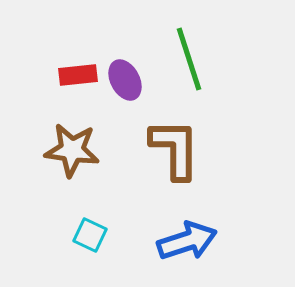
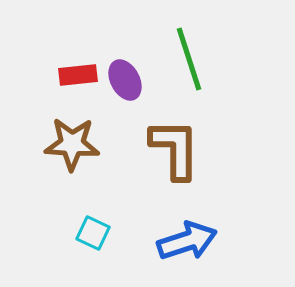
brown star: moved 6 px up; rotated 4 degrees counterclockwise
cyan square: moved 3 px right, 2 px up
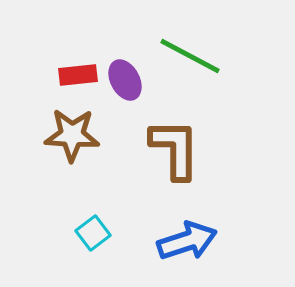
green line: moved 1 px right, 3 px up; rotated 44 degrees counterclockwise
brown star: moved 9 px up
cyan square: rotated 28 degrees clockwise
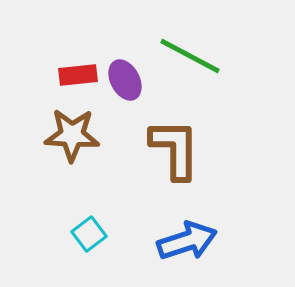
cyan square: moved 4 px left, 1 px down
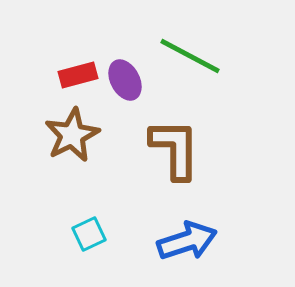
red rectangle: rotated 9 degrees counterclockwise
brown star: rotated 30 degrees counterclockwise
cyan square: rotated 12 degrees clockwise
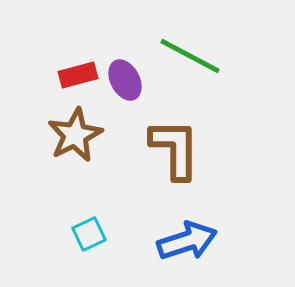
brown star: moved 3 px right
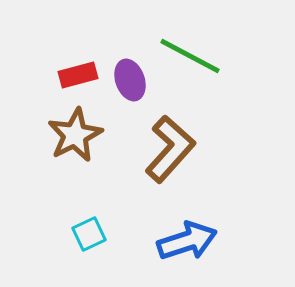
purple ellipse: moved 5 px right; rotated 9 degrees clockwise
brown L-shape: moved 5 px left; rotated 42 degrees clockwise
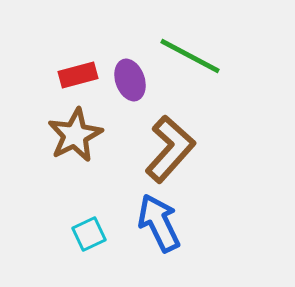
blue arrow: moved 28 px left, 18 px up; rotated 98 degrees counterclockwise
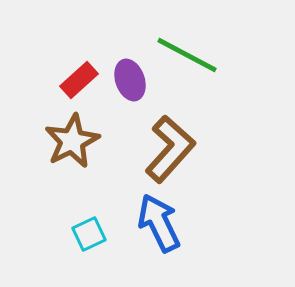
green line: moved 3 px left, 1 px up
red rectangle: moved 1 px right, 5 px down; rotated 27 degrees counterclockwise
brown star: moved 3 px left, 6 px down
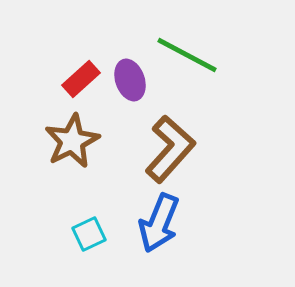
red rectangle: moved 2 px right, 1 px up
blue arrow: rotated 132 degrees counterclockwise
